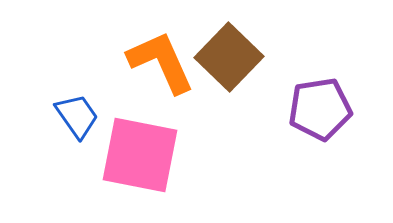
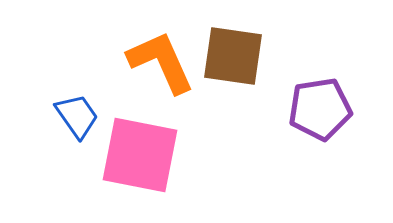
brown square: moved 4 px right, 1 px up; rotated 36 degrees counterclockwise
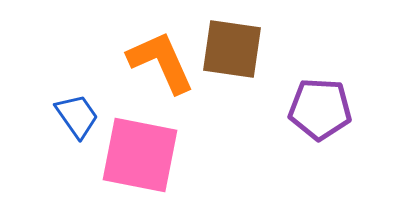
brown square: moved 1 px left, 7 px up
purple pentagon: rotated 12 degrees clockwise
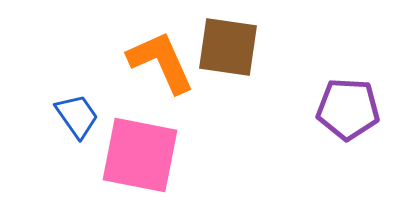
brown square: moved 4 px left, 2 px up
purple pentagon: moved 28 px right
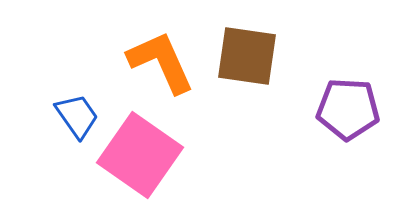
brown square: moved 19 px right, 9 px down
pink square: rotated 24 degrees clockwise
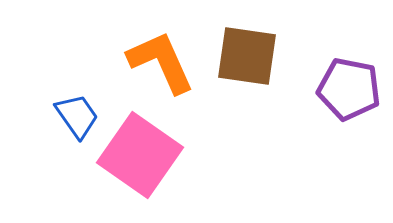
purple pentagon: moved 1 px right, 20 px up; rotated 8 degrees clockwise
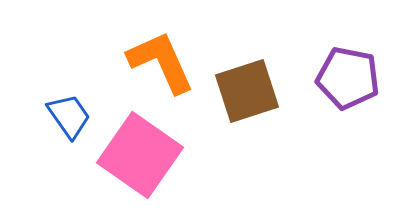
brown square: moved 35 px down; rotated 26 degrees counterclockwise
purple pentagon: moved 1 px left, 11 px up
blue trapezoid: moved 8 px left
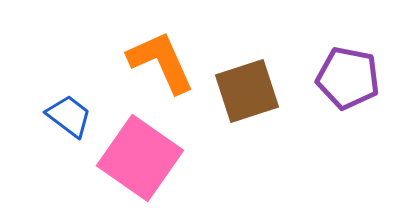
blue trapezoid: rotated 18 degrees counterclockwise
pink square: moved 3 px down
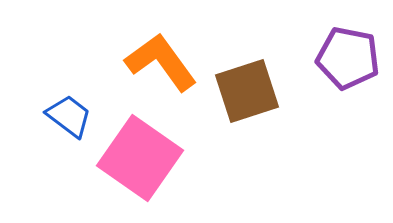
orange L-shape: rotated 12 degrees counterclockwise
purple pentagon: moved 20 px up
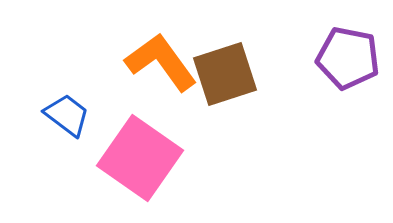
brown square: moved 22 px left, 17 px up
blue trapezoid: moved 2 px left, 1 px up
